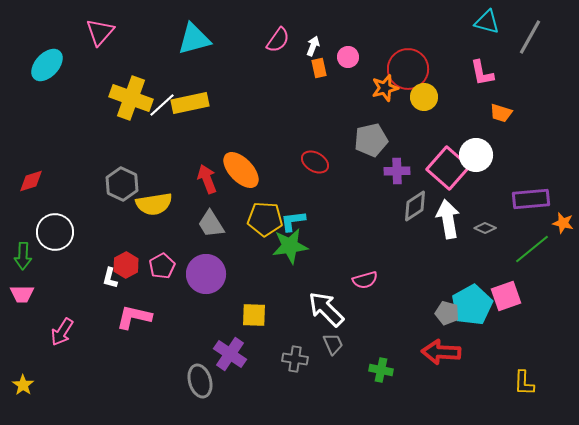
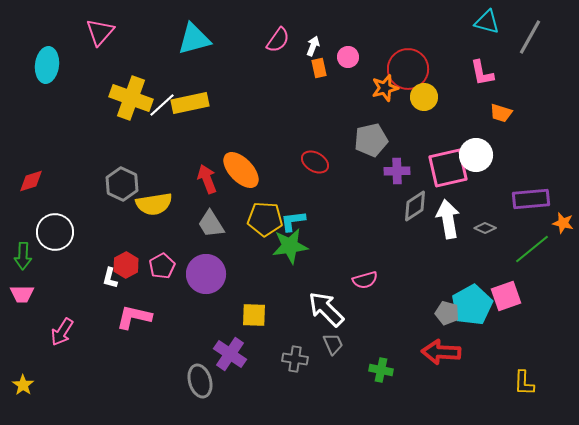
cyan ellipse at (47, 65): rotated 36 degrees counterclockwise
pink square at (448, 168): rotated 36 degrees clockwise
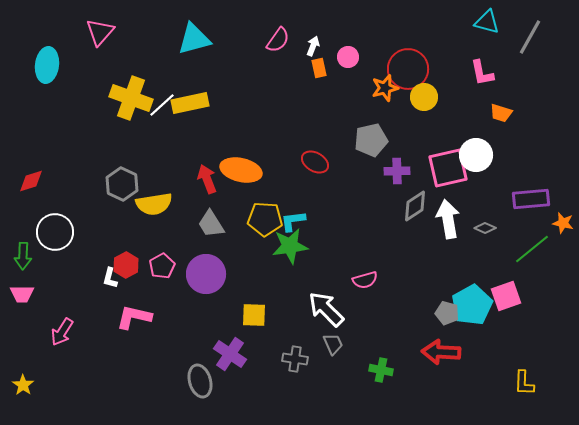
orange ellipse at (241, 170): rotated 33 degrees counterclockwise
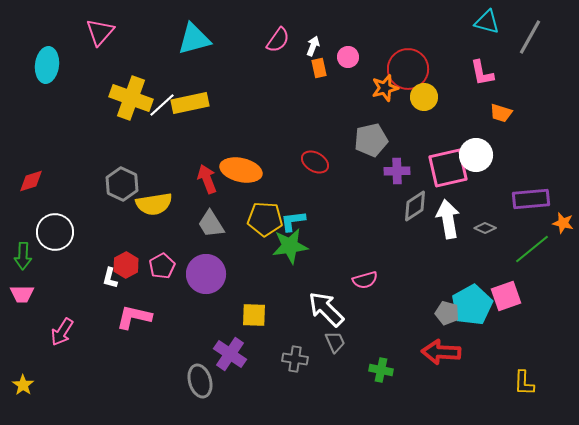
gray trapezoid at (333, 344): moved 2 px right, 2 px up
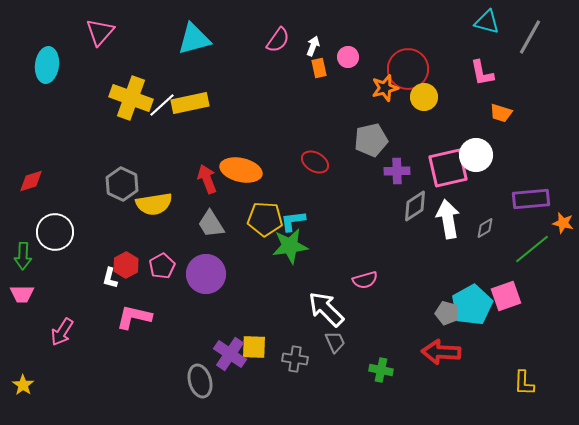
gray diamond at (485, 228): rotated 55 degrees counterclockwise
yellow square at (254, 315): moved 32 px down
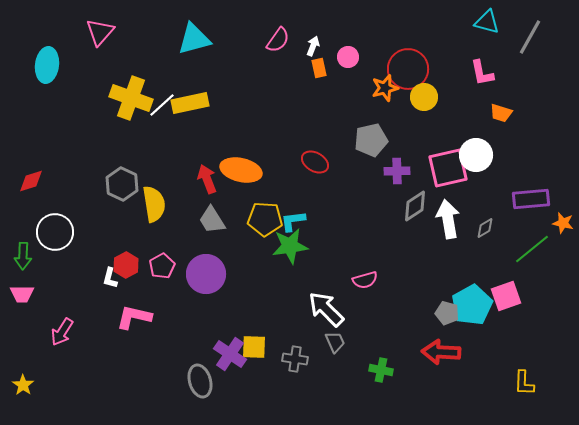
yellow semicircle at (154, 204): rotated 90 degrees counterclockwise
gray trapezoid at (211, 224): moved 1 px right, 4 px up
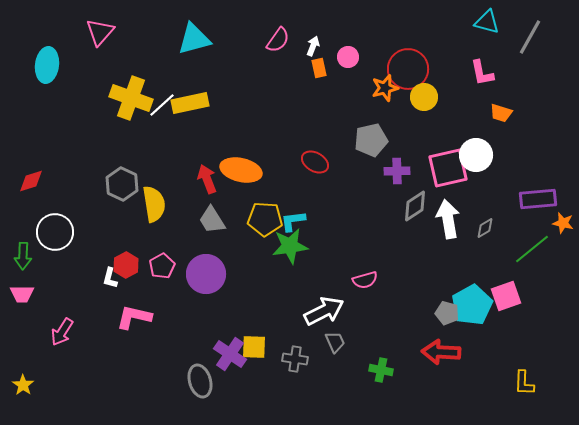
purple rectangle at (531, 199): moved 7 px right
white arrow at (326, 309): moved 2 px left, 2 px down; rotated 108 degrees clockwise
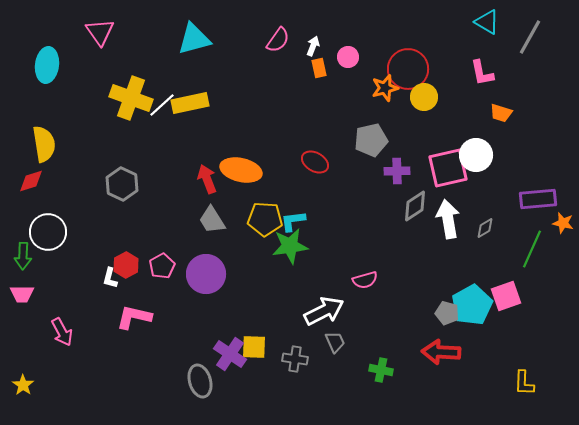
cyan triangle at (487, 22): rotated 16 degrees clockwise
pink triangle at (100, 32): rotated 16 degrees counterclockwise
yellow semicircle at (154, 204): moved 110 px left, 60 px up
white circle at (55, 232): moved 7 px left
green line at (532, 249): rotated 27 degrees counterclockwise
pink arrow at (62, 332): rotated 60 degrees counterclockwise
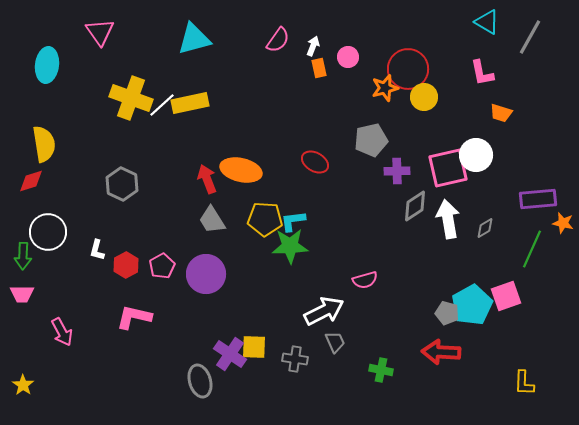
green star at (290, 246): rotated 6 degrees clockwise
white L-shape at (110, 278): moved 13 px left, 28 px up
